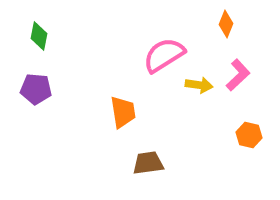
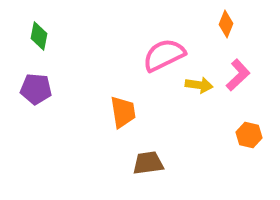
pink semicircle: rotated 6 degrees clockwise
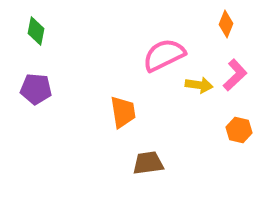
green diamond: moved 3 px left, 5 px up
pink L-shape: moved 3 px left
orange hexagon: moved 10 px left, 5 px up
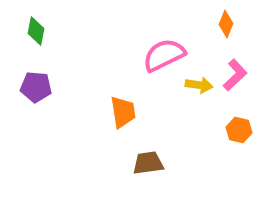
purple pentagon: moved 2 px up
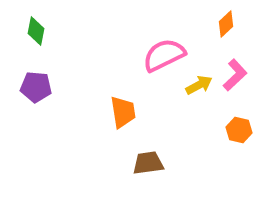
orange diamond: rotated 24 degrees clockwise
yellow arrow: rotated 36 degrees counterclockwise
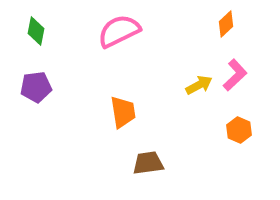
pink semicircle: moved 45 px left, 24 px up
purple pentagon: rotated 12 degrees counterclockwise
orange hexagon: rotated 10 degrees clockwise
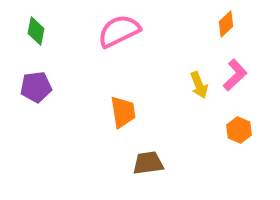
yellow arrow: rotated 96 degrees clockwise
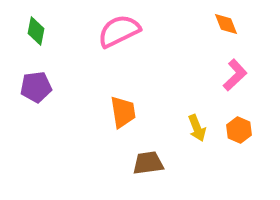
orange diamond: rotated 68 degrees counterclockwise
yellow arrow: moved 2 px left, 43 px down
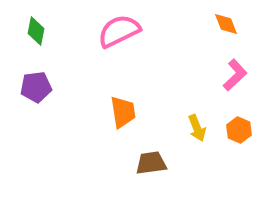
brown trapezoid: moved 3 px right
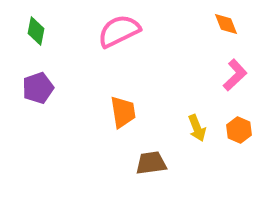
purple pentagon: moved 2 px right, 1 px down; rotated 12 degrees counterclockwise
